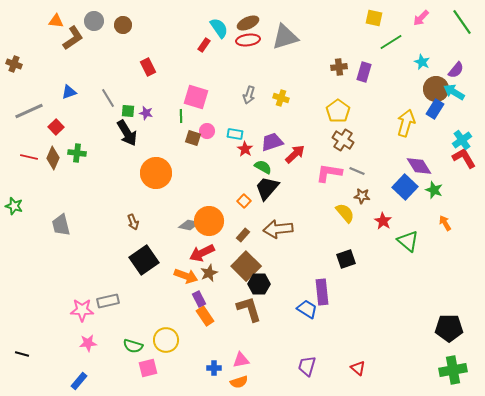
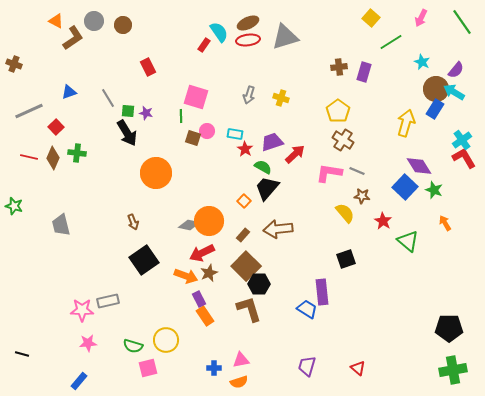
yellow square at (374, 18): moved 3 px left; rotated 30 degrees clockwise
pink arrow at (421, 18): rotated 18 degrees counterclockwise
orange triangle at (56, 21): rotated 21 degrees clockwise
cyan semicircle at (219, 28): moved 4 px down
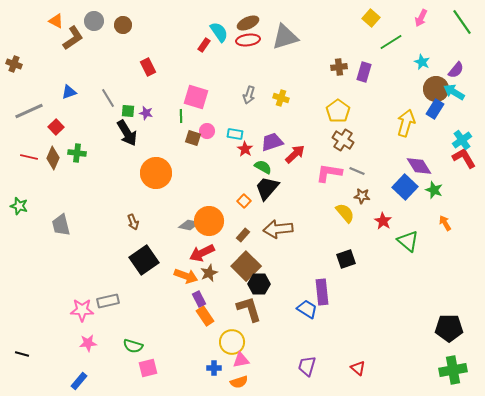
green star at (14, 206): moved 5 px right
yellow circle at (166, 340): moved 66 px right, 2 px down
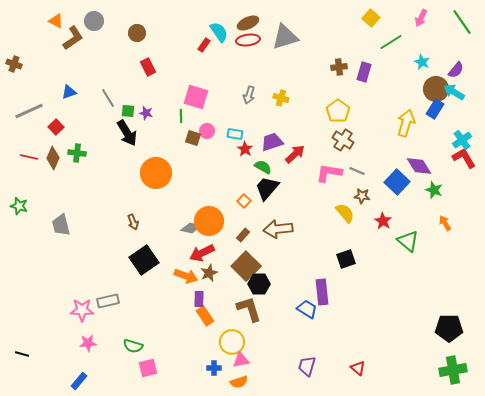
brown circle at (123, 25): moved 14 px right, 8 px down
blue square at (405, 187): moved 8 px left, 5 px up
gray diamond at (189, 225): moved 2 px right, 3 px down
purple rectangle at (199, 299): rotated 28 degrees clockwise
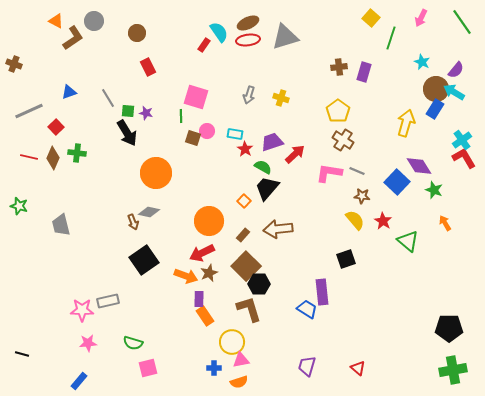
green line at (391, 42): moved 4 px up; rotated 40 degrees counterclockwise
yellow semicircle at (345, 213): moved 10 px right, 7 px down
gray diamond at (191, 228): moved 42 px left, 16 px up
green semicircle at (133, 346): moved 3 px up
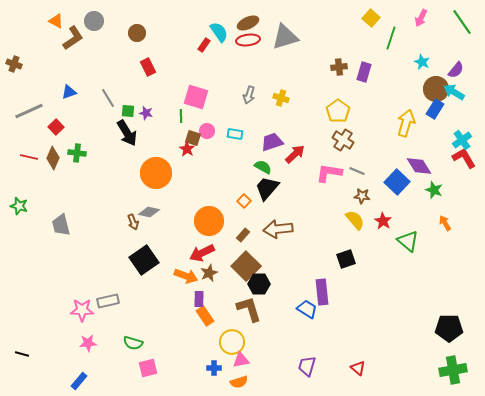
red star at (245, 149): moved 58 px left
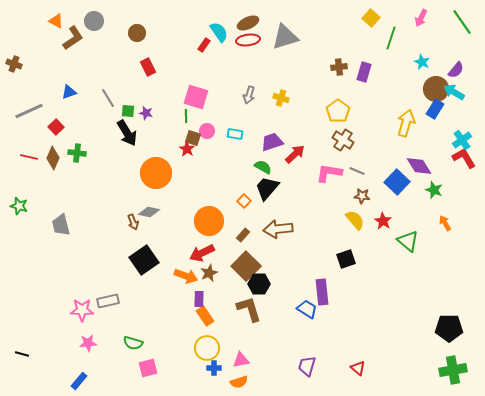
green line at (181, 116): moved 5 px right
yellow circle at (232, 342): moved 25 px left, 6 px down
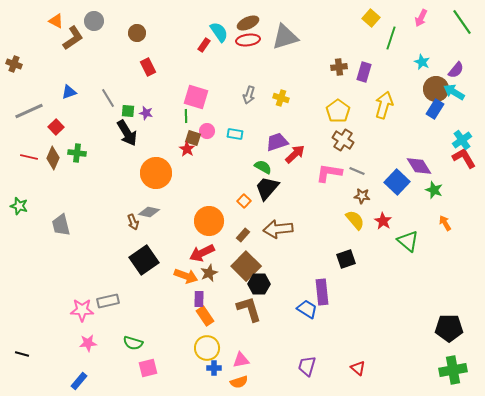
yellow arrow at (406, 123): moved 22 px left, 18 px up
purple trapezoid at (272, 142): moved 5 px right
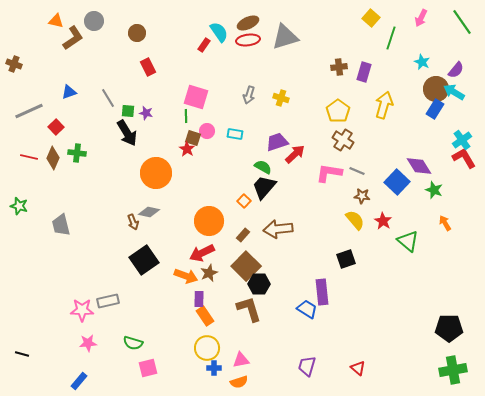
orange triangle at (56, 21): rotated 14 degrees counterclockwise
black trapezoid at (267, 188): moved 3 px left, 1 px up
